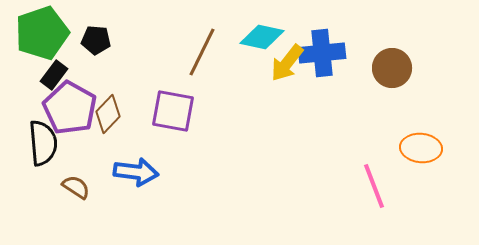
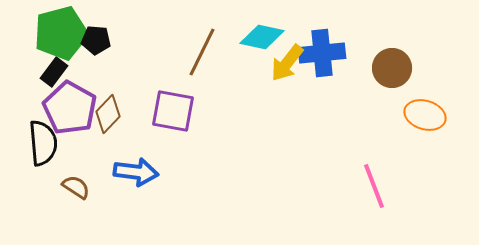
green pentagon: moved 19 px right; rotated 4 degrees clockwise
black rectangle: moved 3 px up
orange ellipse: moved 4 px right, 33 px up; rotated 12 degrees clockwise
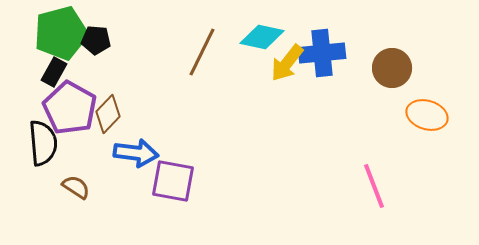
black rectangle: rotated 8 degrees counterclockwise
purple square: moved 70 px down
orange ellipse: moved 2 px right
blue arrow: moved 19 px up
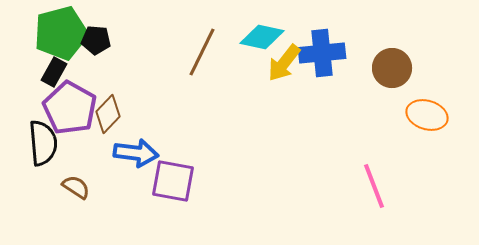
yellow arrow: moved 3 px left
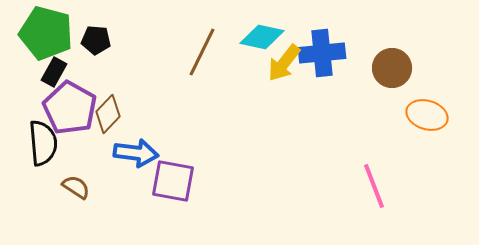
green pentagon: moved 15 px left; rotated 30 degrees clockwise
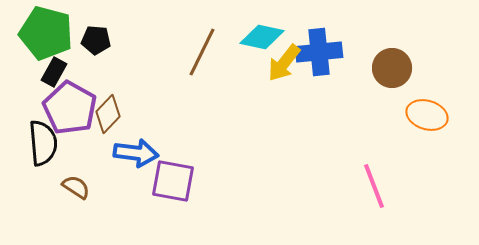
blue cross: moved 3 px left, 1 px up
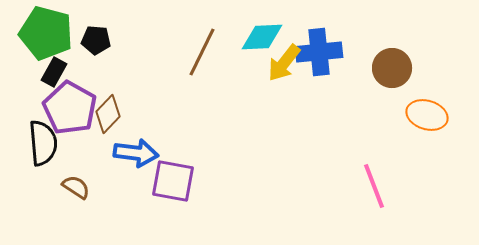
cyan diamond: rotated 15 degrees counterclockwise
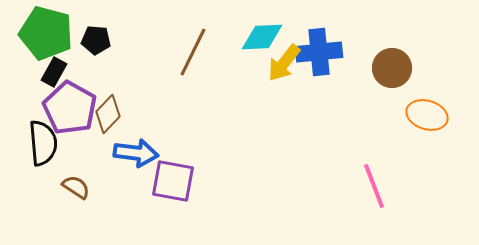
brown line: moved 9 px left
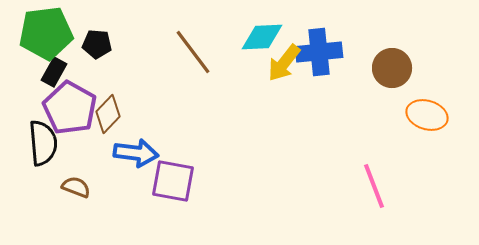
green pentagon: rotated 22 degrees counterclockwise
black pentagon: moved 1 px right, 4 px down
brown line: rotated 63 degrees counterclockwise
brown semicircle: rotated 12 degrees counterclockwise
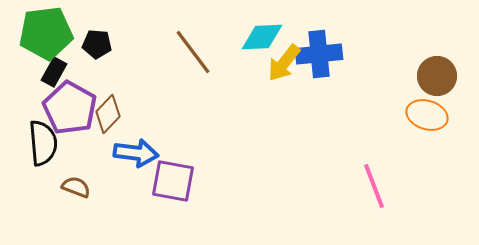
blue cross: moved 2 px down
brown circle: moved 45 px right, 8 px down
